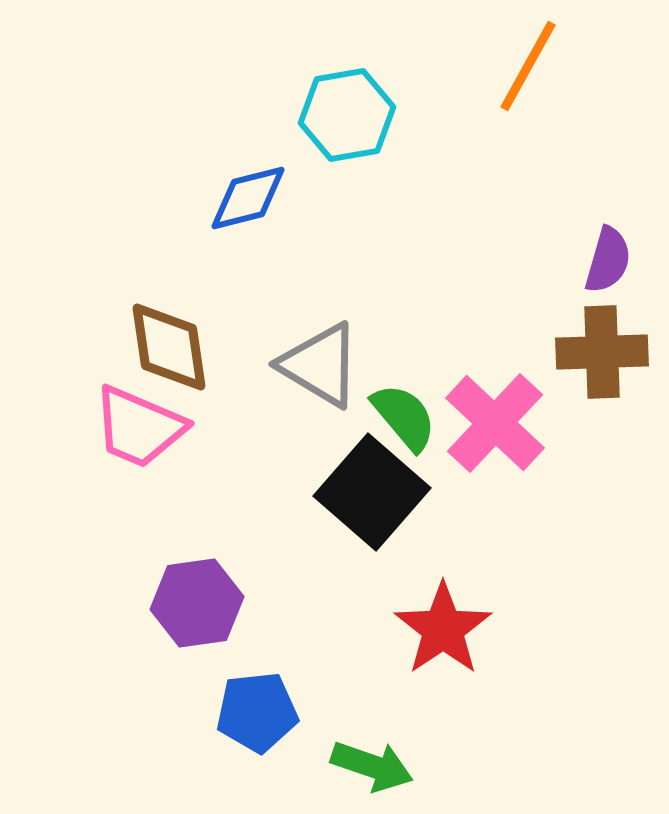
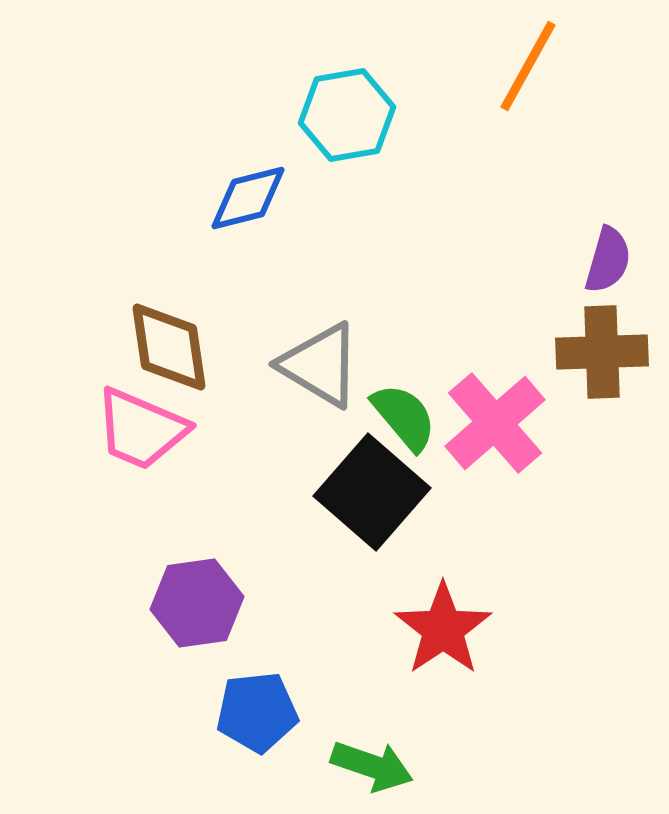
pink cross: rotated 6 degrees clockwise
pink trapezoid: moved 2 px right, 2 px down
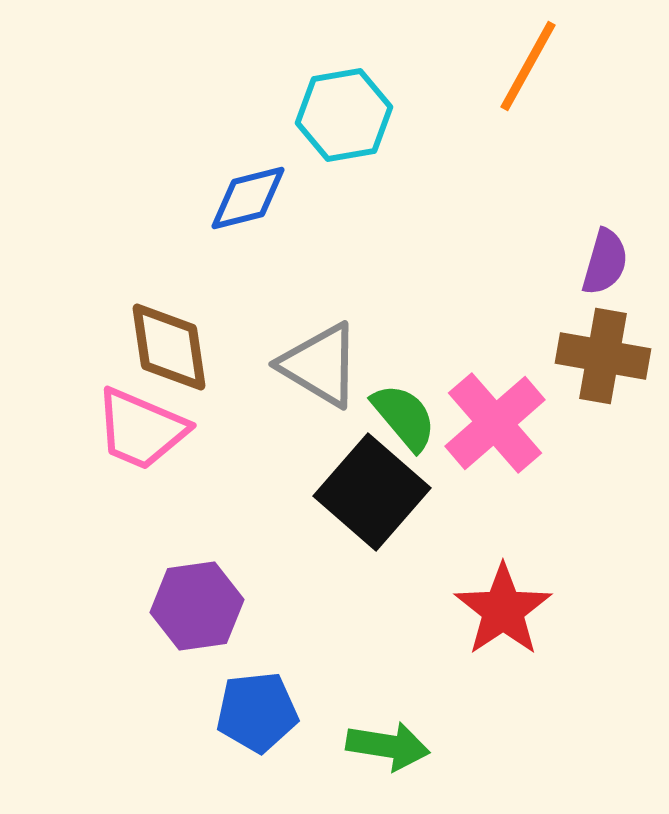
cyan hexagon: moved 3 px left
purple semicircle: moved 3 px left, 2 px down
brown cross: moved 1 px right, 4 px down; rotated 12 degrees clockwise
purple hexagon: moved 3 px down
red star: moved 60 px right, 19 px up
green arrow: moved 16 px right, 20 px up; rotated 10 degrees counterclockwise
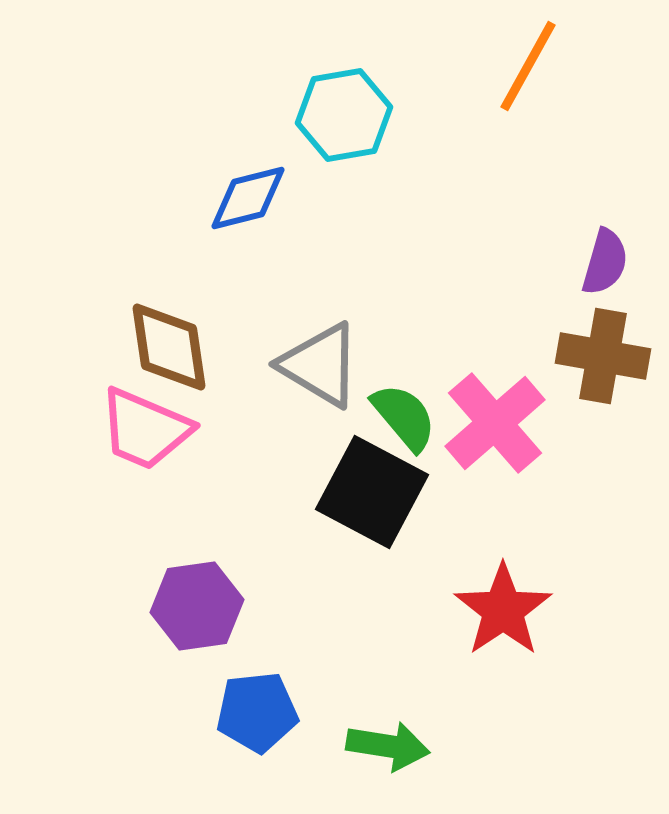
pink trapezoid: moved 4 px right
black square: rotated 13 degrees counterclockwise
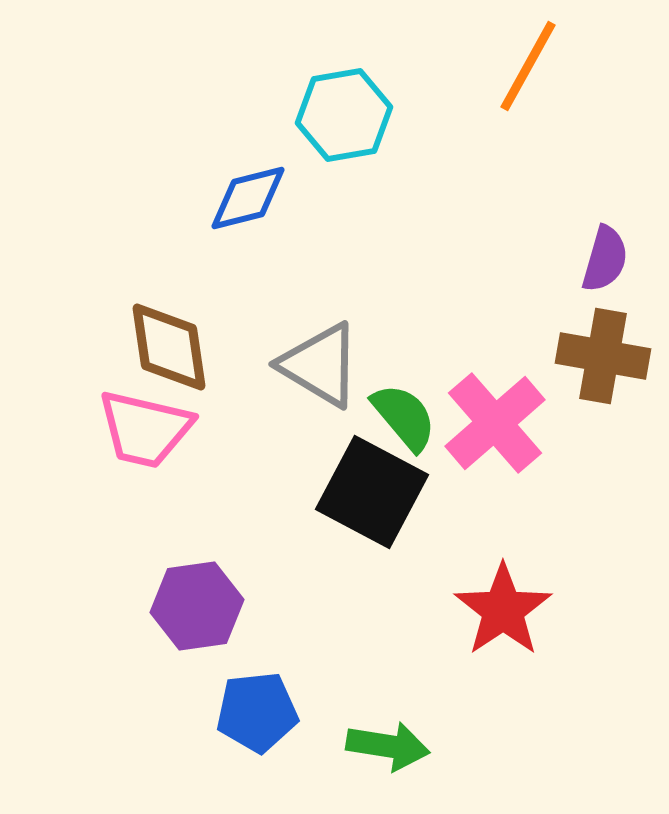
purple semicircle: moved 3 px up
pink trapezoid: rotated 10 degrees counterclockwise
